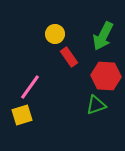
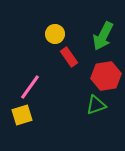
red hexagon: rotated 12 degrees counterclockwise
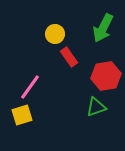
green arrow: moved 8 px up
green triangle: moved 2 px down
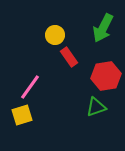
yellow circle: moved 1 px down
